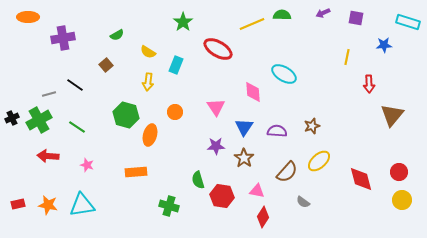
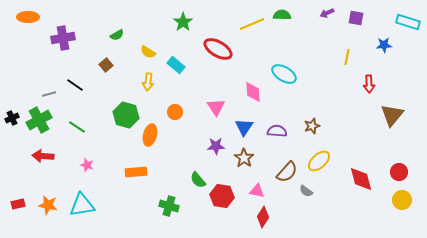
purple arrow at (323, 13): moved 4 px right
cyan rectangle at (176, 65): rotated 72 degrees counterclockwise
red arrow at (48, 156): moved 5 px left
green semicircle at (198, 180): rotated 24 degrees counterclockwise
gray semicircle at (303, 202): moved 3 px right, 11 px up
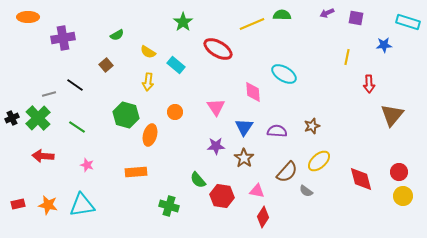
green cross at (39, 120): moved 1 px left, 2 px up; rotated 15 degrees counterclockwise
yellow circle at (402, 200): moved 1 px right, 4 px up
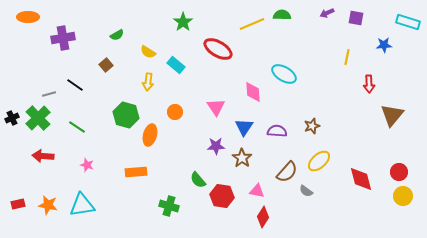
brown star at (244, 158): moved 2 px left
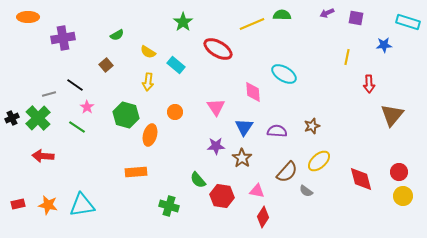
pink star at (87, 165): moved 58 px up; rotated 16 degrees clockwise
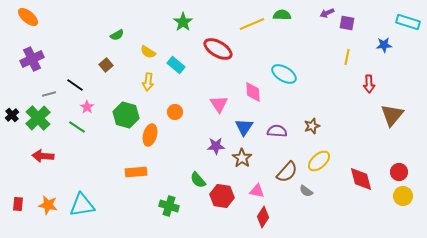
orange ellipse at (28, 17): rotated 40 degrees clockwise
purple square at (356, 18): moved 9 px left, 5 px down
purple cross at (63, 38): moved 31 px left, 21 px down; rotated 15 degrees counterclockwise
pink triangle at (216, 107): moved 3 px right, 3 px up
black cross at (12, 118): moved 3 px up; rotated 16 degrees counterclockwise
red rectangle at (18, 204): rotated 72 degrees counterclockwise
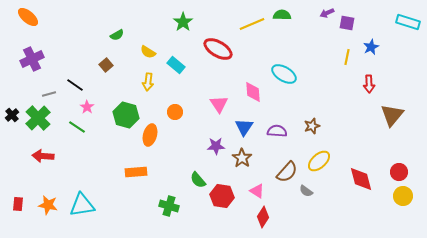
blue star at (384, 45): moved 13 px left, 2 px down; rotated 21 degrees counterclockwise
pink triangle at (257, 191): rotated 21 degrees clockwise
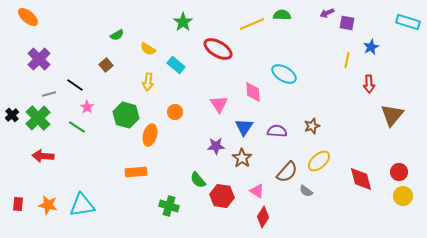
yellow semicircle at (148, 52): moved 3 px up
yellow line at (347, 57): moved 3 px down
purple cross at (32, 59): moved 7 px right; rotated 20 degrees counterclockwise
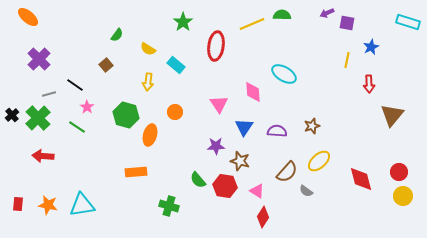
green semicircle at (117, 35): rotated 24 degrees counterclockwise
red ellipse at (218, 49): moved 2 px left, 3 px up; rotated 68 degrees clockwise
brown star at (242, 158): moved 2 px left, 3 px down; rotated 18 degrees counterclockwise
red hexagon at (222, 196): moved 3 px right, 10 px up
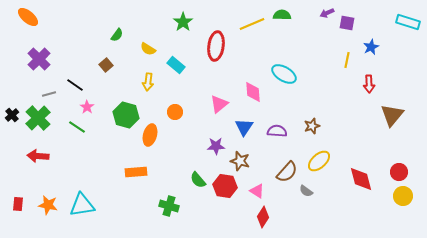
pink triangle at (219, 104): rotated 24 degrees clockwise
red arrow at (43, 156): moved 5 px left
